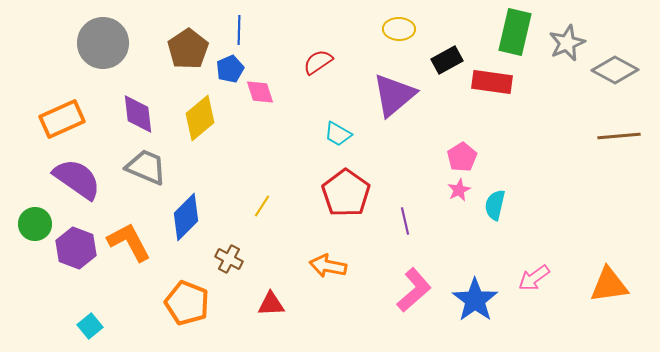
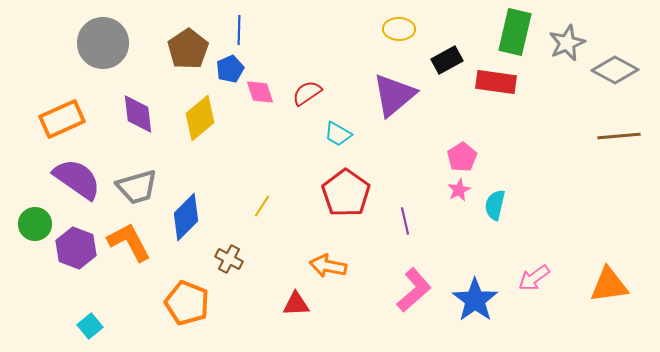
red semicircle: moved 11 px left, 31 px down
red rectangle: moved 4 px right
gray trapezoid: moved 9 px left, 20 px down; rotated 141 degrees clockwise
red triangle: moved 25 px right
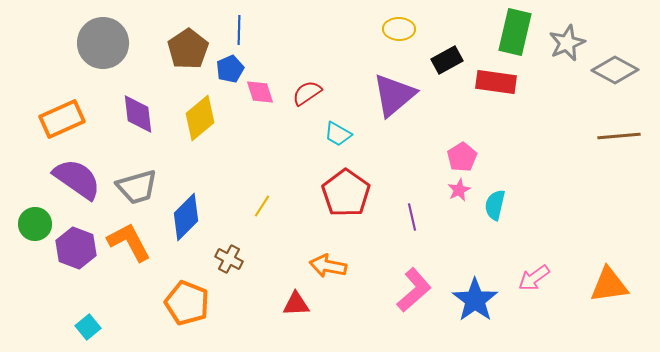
purple line: moved 7 px right, 4 px up
cyan square: moved 2 px left, 1 px down
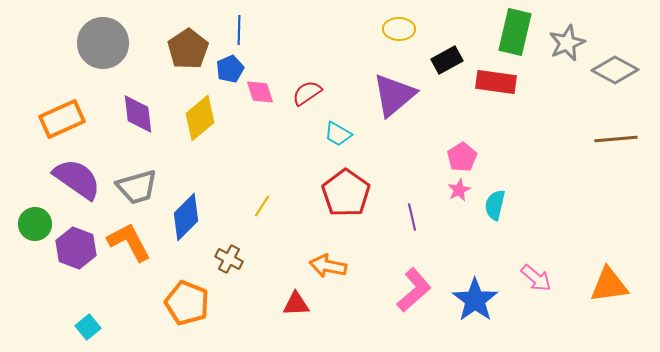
brown line: moved 3 px left, 3 px down
pink arrow: moved 2 px right; rotated 104 degrees counterclockwise
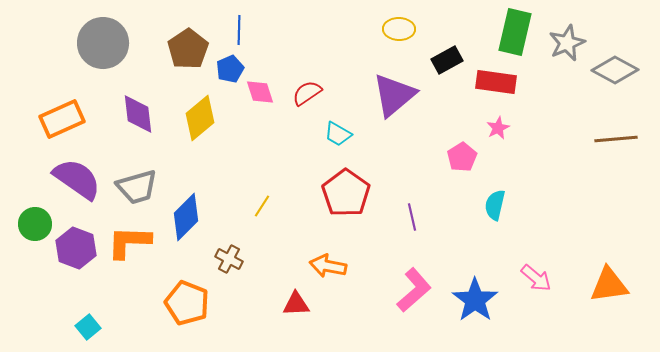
pink star: moved 39 px right, 62 px up
orange L-shape: rotated 60 degrees counterclockwise
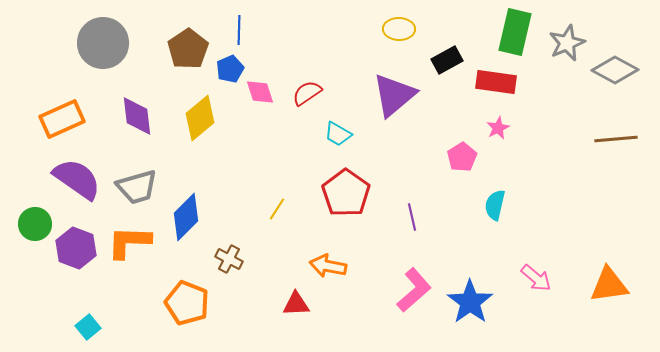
purple diamond: moved 1 px left, 2 px down
yellow line: moved 15 px right, 3 px down
blue star: moved 5 px left, 2 px down
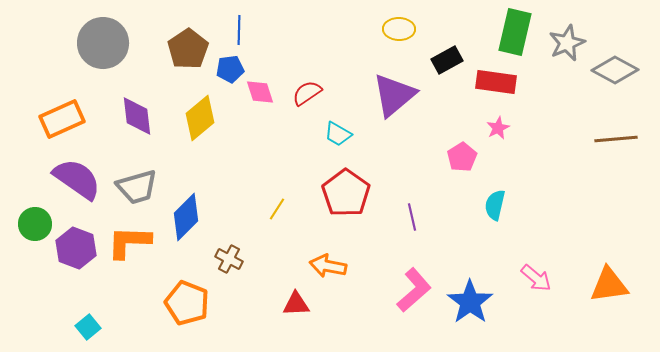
blue pentagon: rotated 16 degrees clockwise
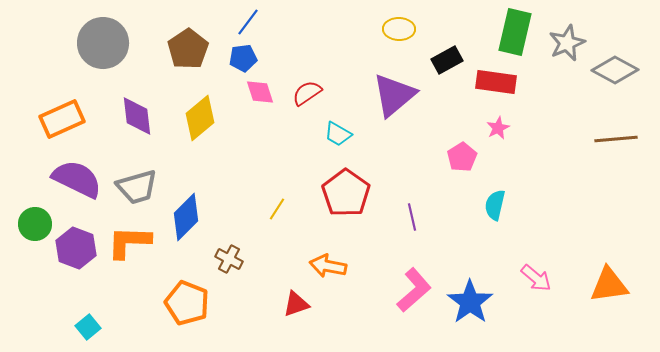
blue line: moved 9 px right, 8 px up; rotated 36 degrees clockwise
blue pentagon: moved 13 px right, 11 px up
purple semicircle: rotated 9 degrees counterclockwise
red triangle: rotated 16 degrees counterclockwise
